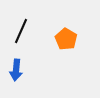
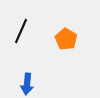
blue arrow: moved 11 px right, 14 px down
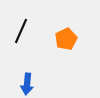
orange pentagon: rotated 15 degrees clockwise
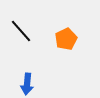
black line: rotated 65 degrees counterclockwise
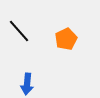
black line: moved 2 px left
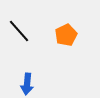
orange pentagon: moved 4 px up
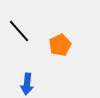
orange pentagon: moved 6 px left, 10 px down
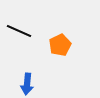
black line: rotated 25 degrees counterclockwise
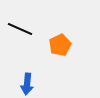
black line: moved 1 px right, 2 px up
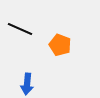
orange pentagon: rotated 25 degrees counterclockwise
